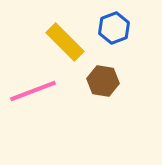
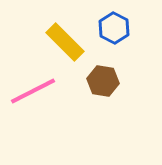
blue hexagon: rotated 12 degrees counterclockwise
pink line: rotated 6 degrees counterclockwise
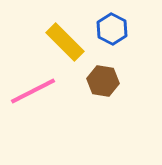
blue hexagon: moved 2 px left, 1 px down
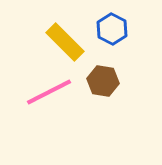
pink line: moved 16 px right, 1 px down
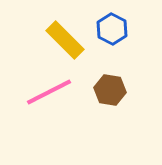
yellow rectangle: moved 2 px up
brown hexagon: moved 7 px right, 9 px down
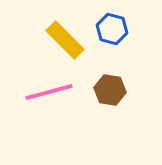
blue hexagon: rotated 12 degrees counterclockwise
pink line: rotated 12 degrees clockwise
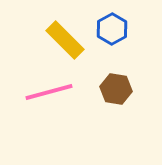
blue hexagon: rotated 16 degrees clockwise
brown hexagon: moved 6 px right, 1 px up
